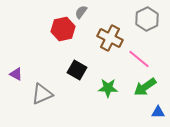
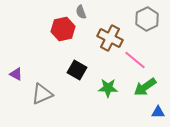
gray semicircle: rotated 56 degrees counterclockwise
pink line: moved 4 px left, 1 px down
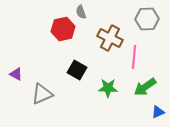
gray hexagon: rotated 25 degrees clockwise
pink line: moved 1 px left, 3 px up; rotated 55 degrees clockwise
blue triangle: rotated 24 degrees counterclockwise
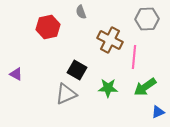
red hexagon: moved 15 px left, 2 px up
brown cross: moved 2 px down
gray triangle: moved 24 px right
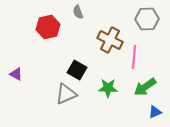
gray semicircle: moved 3 px left
blue triangle: moved 3 px left
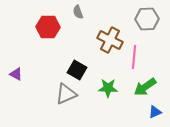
red hexagon: rotated 15 degrees clockwise
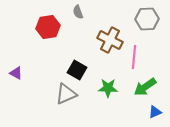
red hexagon: rotated 10 degrees counterclockwise
purple triangle: moved 1 px up
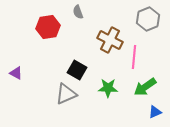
gray hexagon: moved 1 px right; rotated 20 degrees counterclockwise
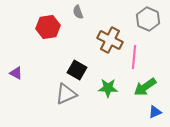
gray hexagon: rotated 15 degrees counterclockwise
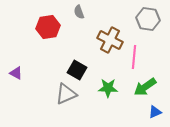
gray semicircle: moved 1 px right
gray hexagon: rotated 15 degrees counterclockwise
